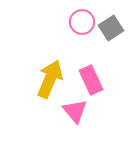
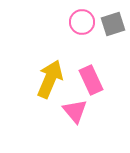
gray square: moved 2 px right, 4 px up; rotated 15 degrees clockwise
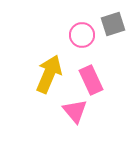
pink circle: moved 13 px down
yellow arrow: moved 1 px left, 5 px up
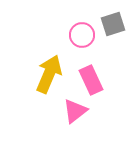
pink triangle: rotated 32 degrees clockwise
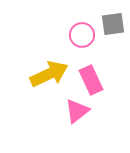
gray square: rotated 10 degrees clockwise
yellow arrow: rotated 42 degrees clockwise
pink triangle: moved 2 px right
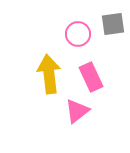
pink circle: moved 4 px left, 1 px up
yellow arrow: rotated 72 degrees counterclockwise
pink rectangle: moved 3 px up
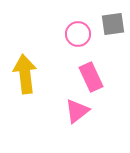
yellow arrow: moved 24 px left
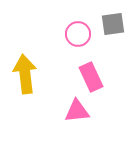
pink triangle: rotated 32 degrees clockwise
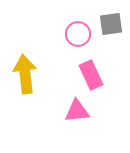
gray square: moved 2 px left
pink rectangle: moved 2 px up
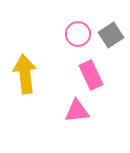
gray square: moved 11 px down; rotated 25 degrees counterclockwise
